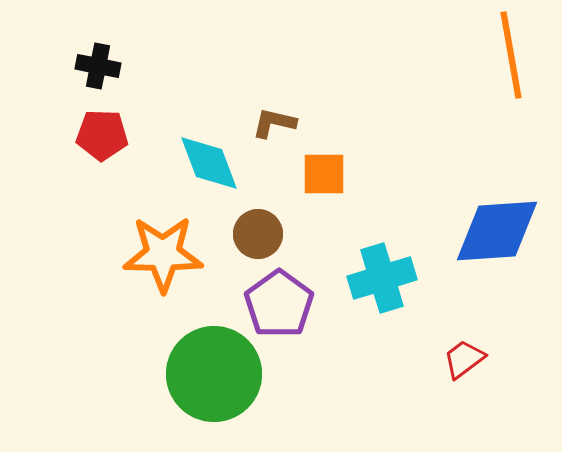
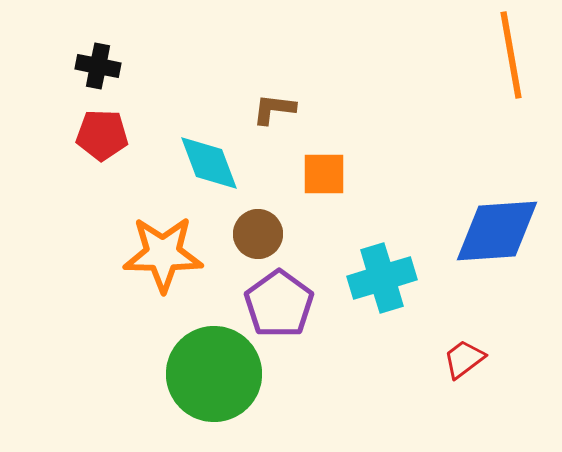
brown L-shape: moved 14 px up; rotated 6 degrees counterclockwise
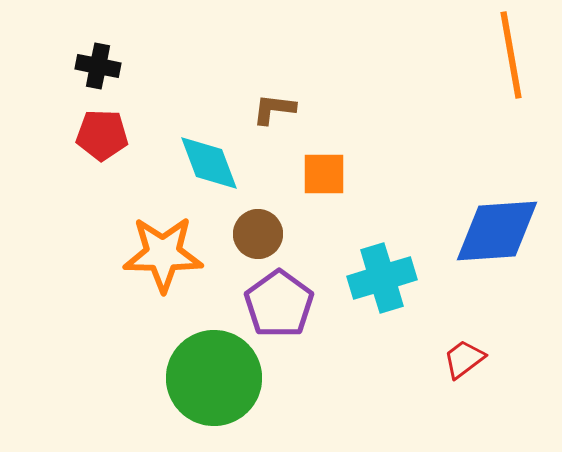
green circle: moved 4 px down
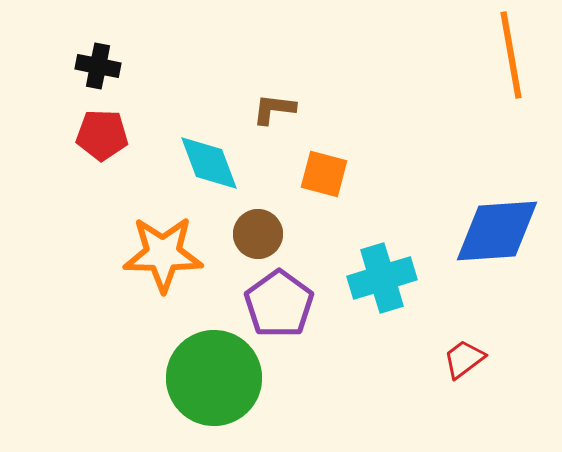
orange square: rotated 15 degrees clockwise
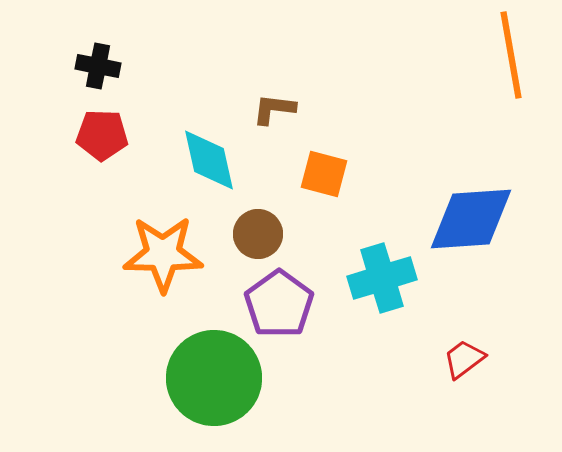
cyan diamond: moved 3 px up; rotated 8 degrees clockwise
blue diamond: moved 26 px left, 12 px up
